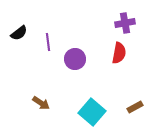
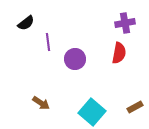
black semicircle: moved 7 px right, 10 px up
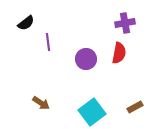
purple circle: moved 11 px right
cyan square: rotated 12 degrees clockwise
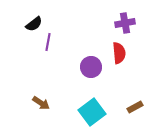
black semicircle: moved 8 px right, 1 px down
purple line: rotated 18 degrees clockwise
red semicircle: rotated 15 degrees counterclockwise
purple circle: moved 5 px right, 8 px down
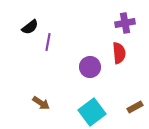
black semicircle: moved 4 px left, 3 px down
purple circle: moved 1 px left
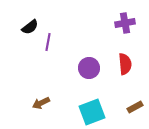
red semicircle: moved 6 px right, 11 px down
purple circle: moved 1 px left, 1 px down
brown arrow: rotated 120 degrees clockwise
cyan square: rotated 16 degrees clockwise
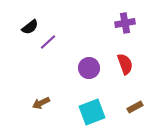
purple line: rotated 36 degrees clockwise
red semicircle: rotated 15 degrees counterclockwise
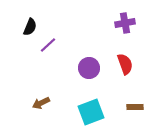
black semicircle: rotated 30 degrees counterclockwise
purple line: moved 3 px down
brown rectangle: rotated 28 degrees clockwise
cyan square: moved 1 px left
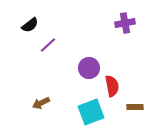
black semicircle: moved 2 px up; rotated 30 degrees clockwise
red semicircle: moved 13 px left, 22 px down; rotated 10 degrees clockwise
